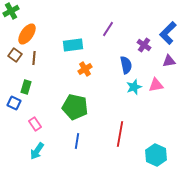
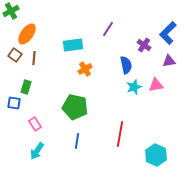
blue square: rotated 16 degrees counterclockwise
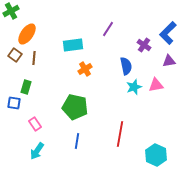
blue semicircle: moved 1 px down
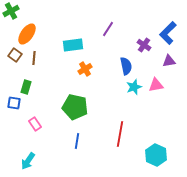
cyan arrow: moved 9 px left, 10 px down
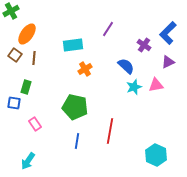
purple triangle: moved 1 px left, 1 px down; rotated 16 degrees counterclockwise
blue semicircle: rotated 36 degrees counterclockwise
red line: moved 10 px left, 3 px up
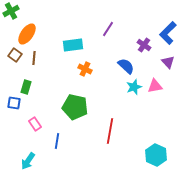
purple triangle: rotated 48 degrees counterclockwise
orange cross: rotated 32 degrees counterclockwise
pink triangle: moved 1 px left, 1 px down
blue line: moved 20 px left
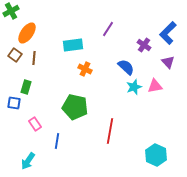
orange ellipse: moved 1 px up
blue semicircle: moved 1 px down
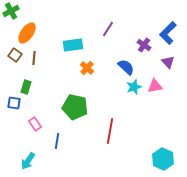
orange cross: moved 2 px right, 1 px up; rotated 16 degrees clockwise
cyan hexagon: moved 7 px right, 4 px down
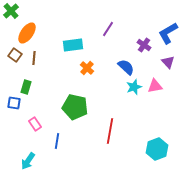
green cross: rotated 14 degrees counterclockwise
blue L-shape: rotated 15 degrees clockwise
cyan hexagon: moved 6 px left, 10 px up; rotated 15 degrees clockwise
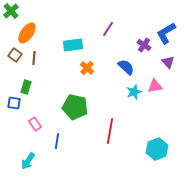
blue L-shape: moved 2 px left
cyan star: moved 5 px down
